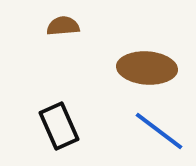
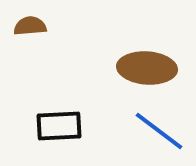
brown semicircle: moved 33 px left
black rectangle: rotated 69 degrees counterclockwise
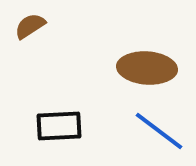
brown semicircle: rotated 28 degrees counterclockwise
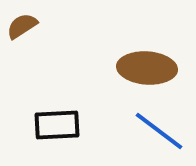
brown semicircle: moved 8 px left
black rectangle: moved 2 px left, 1 px up
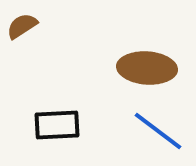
blue line: moved 1 px left
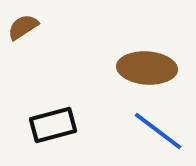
brown semicircle: moved 1 px right, 1 px down
black rectangle: moved 4 px left; rotated 12 degrees counterclockwise
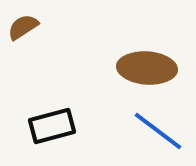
black rectangle: moved 1 px left, 1 px down
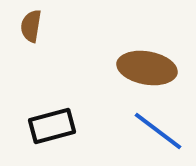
brown semicircle: moved 8 px right, 1 px up; rotated 48 degrees counterclockwise
brown ellipse: rotated 6 degrees clockwise
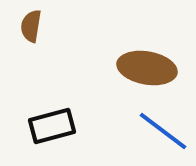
blue line: moved 5 px right
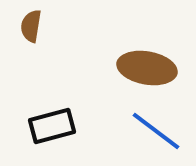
blue line: moved 7 px left
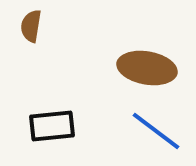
black rectangle: rotated 9 degrees clockwise
